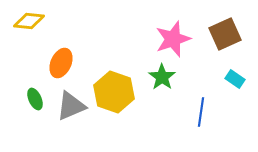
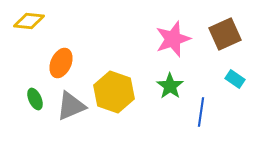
green star: moved 8 px right, 9 px down
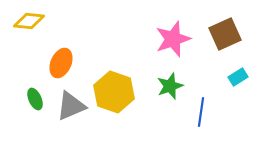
cyan rectangle: moved 3 px right, 2 px up; rotated 66 degrees counterclockwise
green star: rotated 16 degrees clockwise
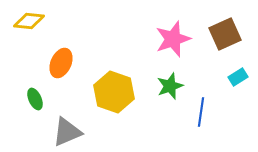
gray triangle: moved 4 px left, 26 px down
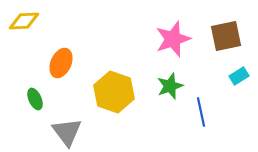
yellow diamond: moved 5 px left; rotated 8 degrees counterclockwise
brown square: moved 1 px right, 2 px down; rotated 12 degrees clockwise
cyan rectangle: moved 1 px right, 1 px up
blue line: rotated 20 degrees counterclockwise
gray triangle: rotated 44 degrees counterclockwise
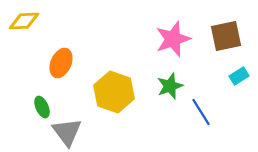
green ellipse: moved 7 px right, 8 px down
blue line: rotated 20 degrees counterclockwise
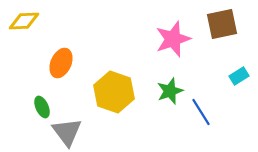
brown square: moved 4 px left, 12 px up
green star: moved 5 px down
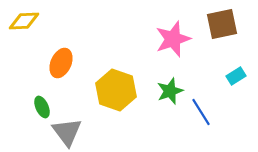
cyan rectangle: moved 3 px left
yellow hexagon: moved 2 px right, 2 px up
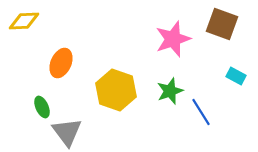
brown square: rotated 32 degrees clockwise
cyan rectangle: rotated 60 degrees clockwise
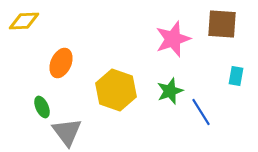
brown square: rotated 16 degrees counterclockwise
cyan rectangle: rotated 72 degrees clockwise
